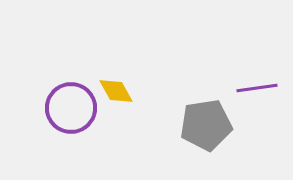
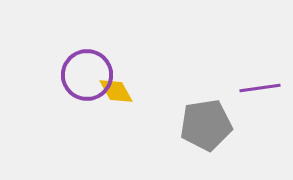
purple line: moved 3 px right
purple circle: moved 16 px right, 33 px up
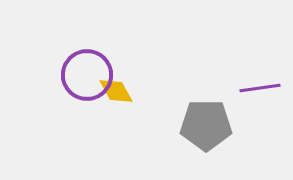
gray pentagon: rotated 9 degrees clockwise
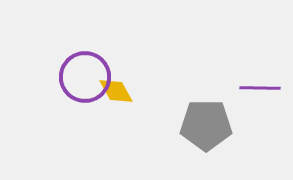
purple circle: moved 2 px left, 2 px down
purple line: rotated 9 degrees clockwise
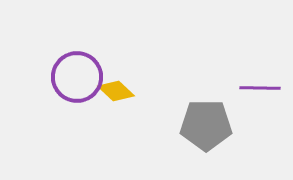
purple circle: moved 8 px left
yellow diamond: rotated 18 degrees counterclockwise
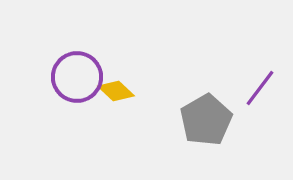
purple line: rotated 54 degrees counterclockwise
gray pentagon: moved 5 px up; rotated 30 degrees counterclockwise
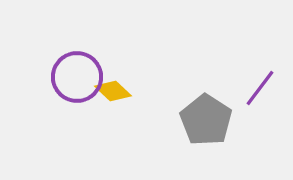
yellow diamond: moved 3 px left
gray pentagon: rotated 9 degrees counterclockwise
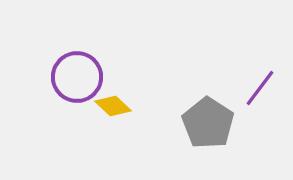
yellow diamond: moved 15 px down
gray pentagon: moved 2 px right, 3 px down
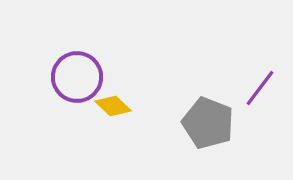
gray pentagon: rotated 12 degrees counterclockwise
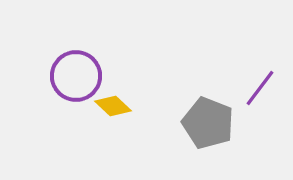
purple circle: moved 1 px left, 1 px up
